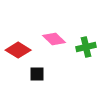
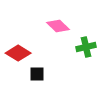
pink diamond: moved 4 px right, 13 px up
red diamond: moved 3 px down
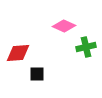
pink diamond: moved 6 px right; rotated 20 degrees counterclockwise
red diamond: rotated 35 degrees counterclockwise
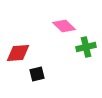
pink diamond: rotated 20 degrees clockwise
black square: rotated 14 degrees counterclockwise
